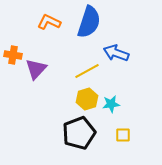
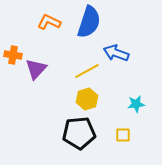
cyan star: moved 25 px right
black pentagon: rotated 16 degrees clockwise
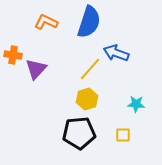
orange L-shape: moved 3 px left
yellow line: moved 3 px right, 2 px up; rotated 20 degrees counterclockwise
cyan star: rotated 12 degrees clockwise
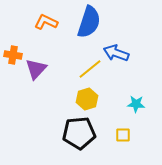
yellow line: rotated 10 degrees clockwise
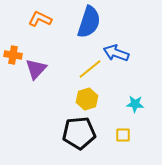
orange L-shape: moved 6 px left, 3 px up
cyan star: moved 1 px left
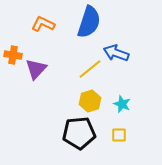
orange L-shape: moved 3 px right, 5 px down
yellow hexagon: moved 3 px right, 2 px down
cyan star: moved 13 px left; rotated 18 degrees clockwise
yellow square: moved 4 px left
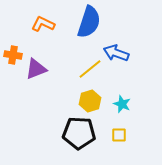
purple triangle: rotated 25 degrees clockwise
black pentagon: rotated 8 degrees clockwise
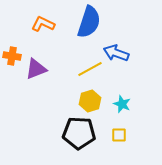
orange cross: moved 1 px left, 1 px down
yellow line: rotated 10 degrees clockwise
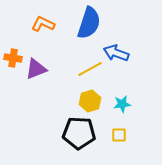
blue semicircle: moved 1 px down
orange cross: moved 1 px right, 2 px down
cyan star: rotated 30 degrees counterclockwise
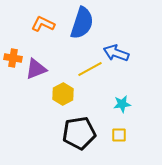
blue semicircle: moved 7 px left
yellow hexagon: moved 27 px left, 7 px up; rotated 10 degrees counterclockwise
black pentagon: rotated 12 degrees counterclockwise
